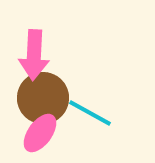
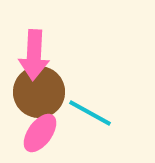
brown circle: moved 4 px left, 6 px up
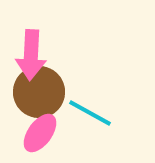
pink arrow: moved 3 px left
